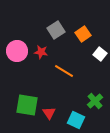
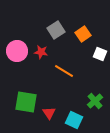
white square: rotated 16 degrees counterclockwise
green square: moved 1 px left, 3 px up
cyan square: moved 2 px left
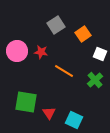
gray square: moved 5 px up
green cross: moved 21 px up
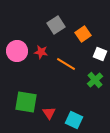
orange line: moved 2 px right, 7 px up
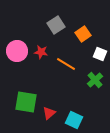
red triangle: rotated 24 degrees clockwise
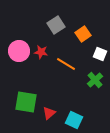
pink circle: moved 2 px right
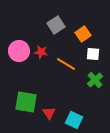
white square: moved 7 px left; rotated 16 degrees counterclockwise
red triangle: rotated 24 degrees counterclockwise
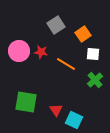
red triangle: moved 7 px right, 3 px up
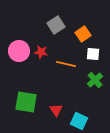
orange line: rotated 18 degrees counterclockwise
cyan square: moved 5 px right, 1 px down
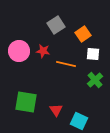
red star: moved 2 px right, 1 px up
